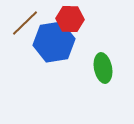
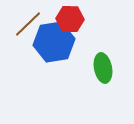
brown line: moved 3 px right, 1 px down
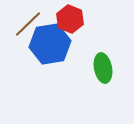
red hexagon: rotated 20 degrees clockwise
blue hexagon: moved 4 px left, 2 px down
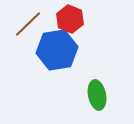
blue hexagon: moved 7 px right, 6 px down
green ellipse: moved 6 px left, 27 px down
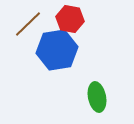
red hexagon: rotated 12 degrees counterclockwise
green ellipse: moved 2 px down
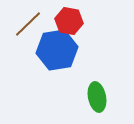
red hexagon: moved 1 px left, 2 px down
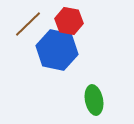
blue hexagon: rotated 21 degrees clockwise
green ellipse: moved 3 px left, 3 px down
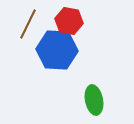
brown line: rotated 20 degrees counterclockwise
blue hexagon: rotated 9 degrees counterclockwise
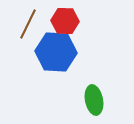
red hexagon: moved 4 px left; rotated 8 degrees counterclockwise
blue hexagon: moved 1 px left, 2 px down
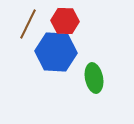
green ellipse: moved 22 px up
